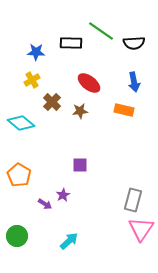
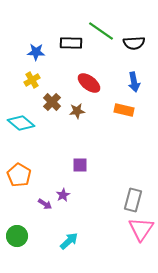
brown star: moved 3 px left
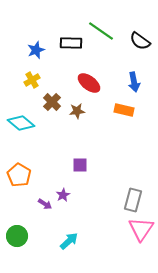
black semicircle: moved 6 px right, 2 px up; rotated 40 degrees clockwise
blue star: moved 2 px up; rotated 24 degrees counterclockwise
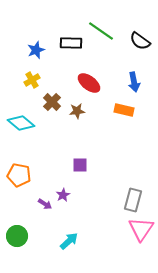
orange pentagon: rotated 20 degrees counterclockwise
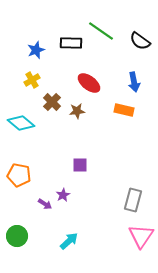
pink triangle: moved 7 px down
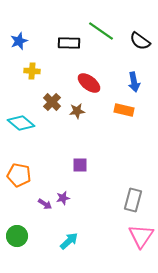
black rectangle: moved 2 px left
blue star: moved 17 px left, 9 px up
yellow cross: moved 9 px up; rotated 35 degrees clockwise
purple star: moved 3 px down; rotated 16 degrees clockwise
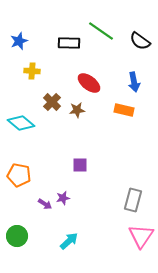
brown star: moved 1 px up
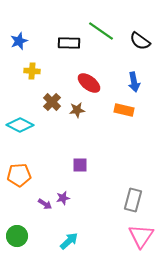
cyan diamond: moved 1 px left, 2 px down; rotated 12 degrees counterclockwise
orange pentagon: rotated 15 degrees counterclockwise
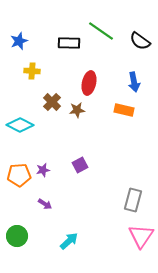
red ellipse: rotated 65 degrees clockwise
purple square: rotated 28 degrees counterclockwise
purple star: moved 20 px left, 28 px up
